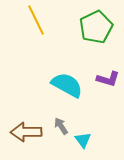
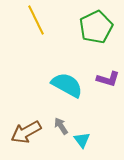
brown arrow: rotated 28 degrees counterclockwise
cyan triangle: moved 1 px left
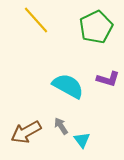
yellow line: rotated 16 degrees counterclockwise
cyan semicircle: moved 1 px right, 1 px down
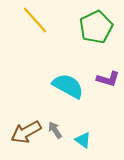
yellow line: moved 1 px left
gray arrow: moved 6 px left, 4 px down
cyan triangle: moved 1 px right; rotated 18 degrees counterclockwise
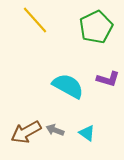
gray arrow: rotated 36 degrees counterclockwise
cyan triangle: moved 4 px right, 7 px up
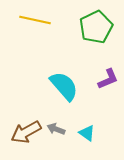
yellow line: rotated 36 degrees counterclockwise
purple L-shape: rotated 40 degrees counterclockwise
cyan semicircle: moved 4 px left; rotated 20 degrees clockwise
gray arrow: moved 1 px right, 1 px up
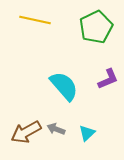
cyan triangle: rotated 42 degrees clockwise
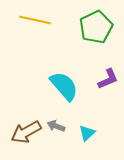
gray arrow: moved 3 px up
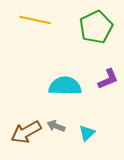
cyan semicircle: moved 1 px right; rotated 48 degrees counterclockwise
